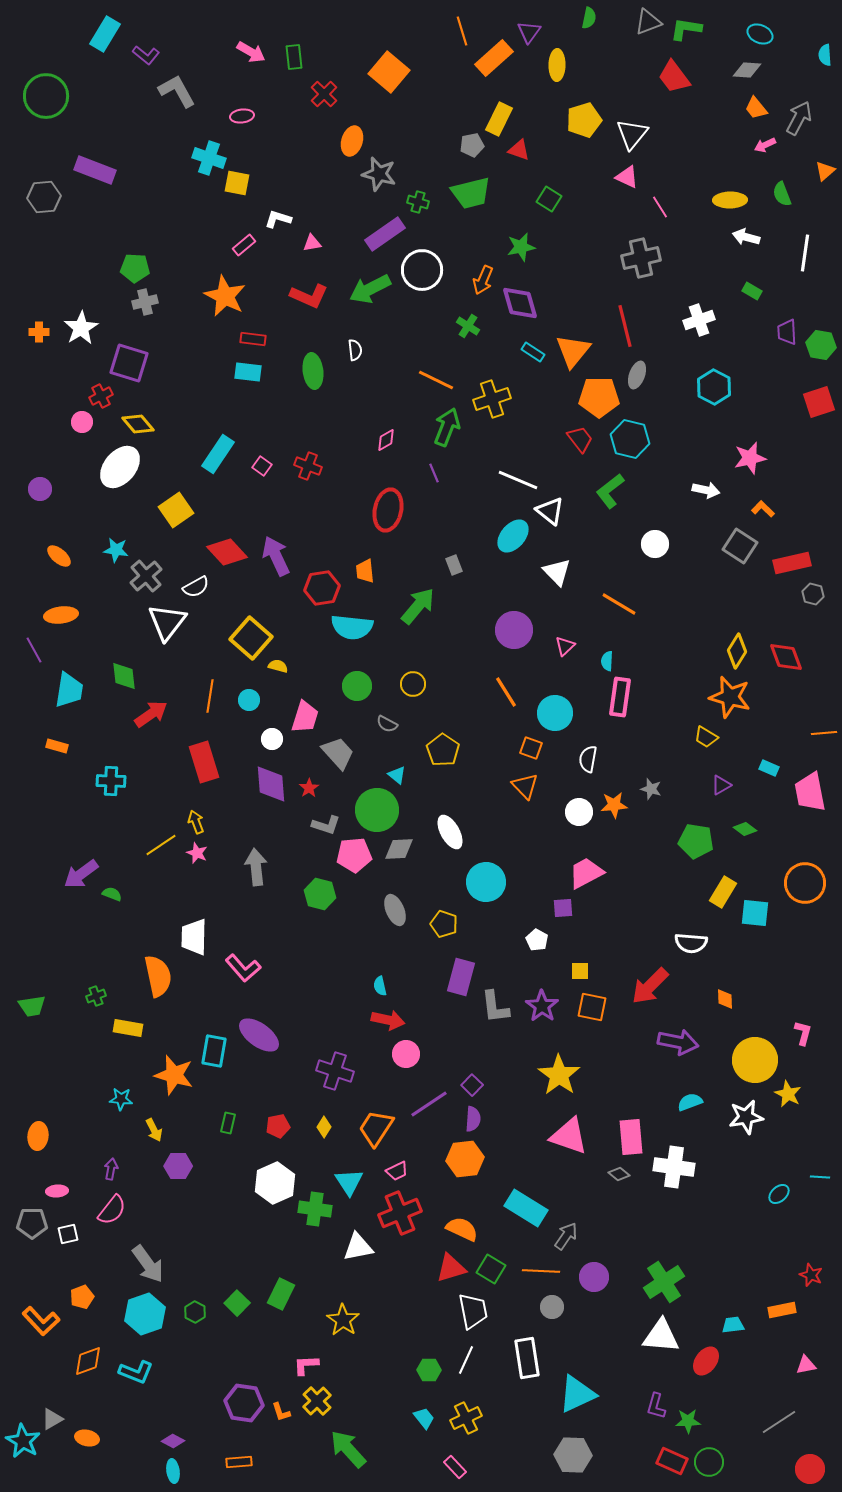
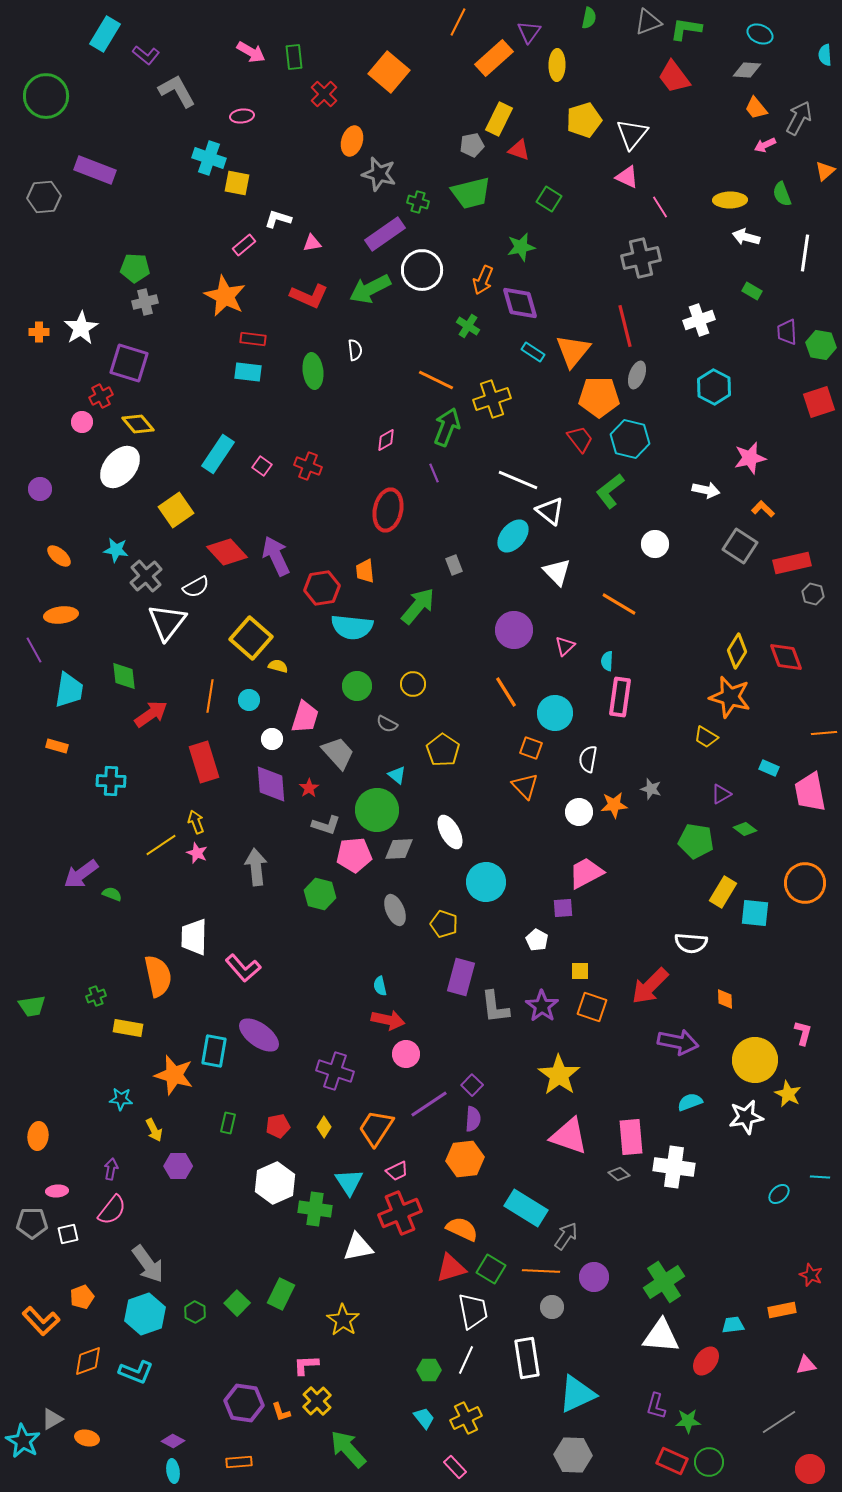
orange line at (462, 31): moved 4 px left, 9 px up; rotated 44 degrees clockwise
purple triangle at (721, 785): moved 9 px down
orange square at (592, 1007): rotated 8 degrees clockwise
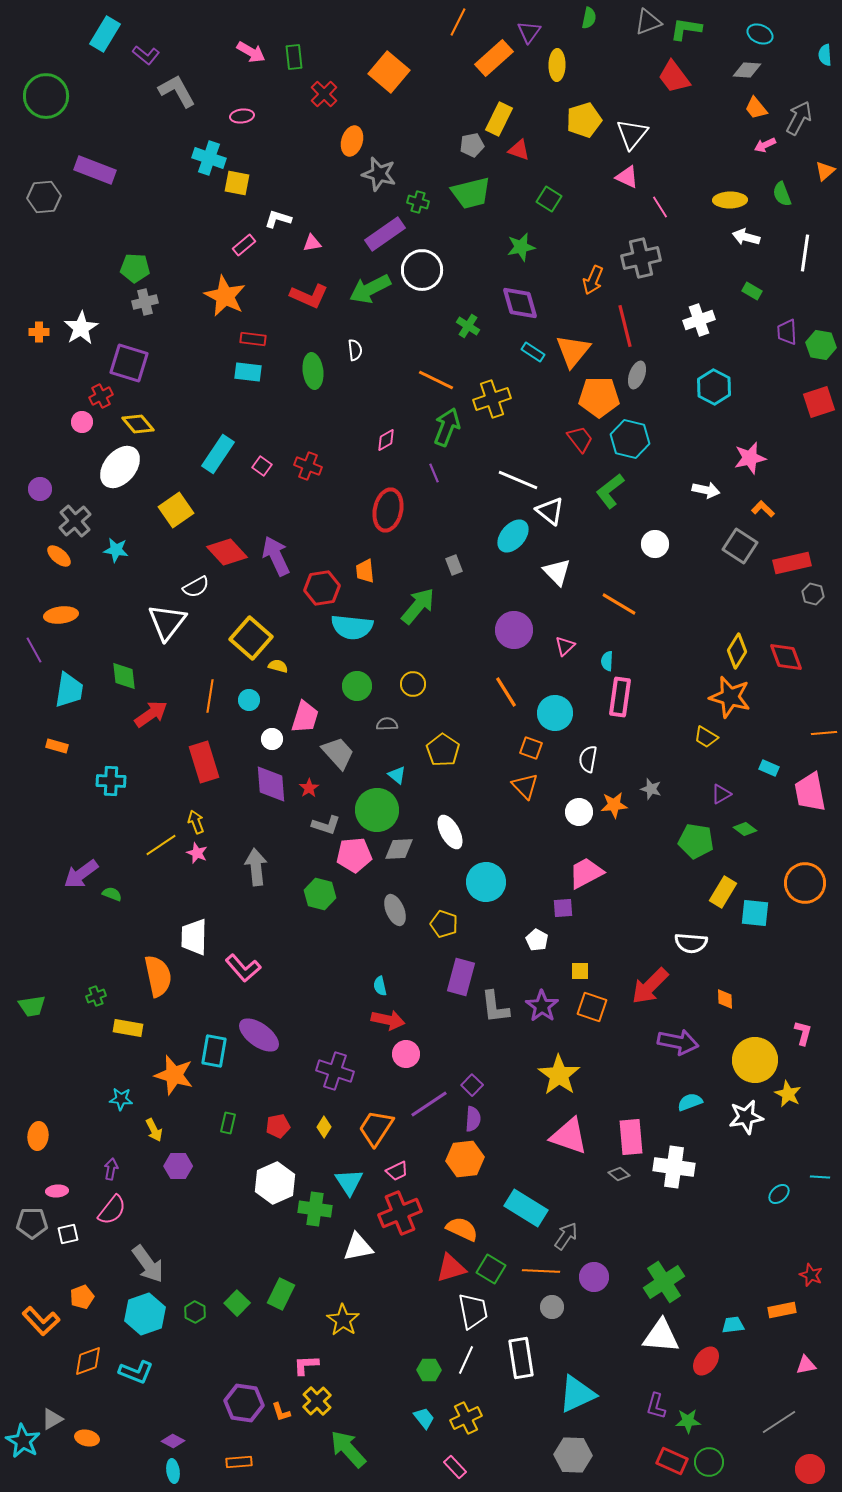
orange arrow at (483, 280): moved 110 px right
gray cross at (146, 576): moved 71 px left, 55 px up
gray semicircle at (387, 724): rotated 150 degrees clockwise
white rectangle at (527, 1358): moved 6 px left
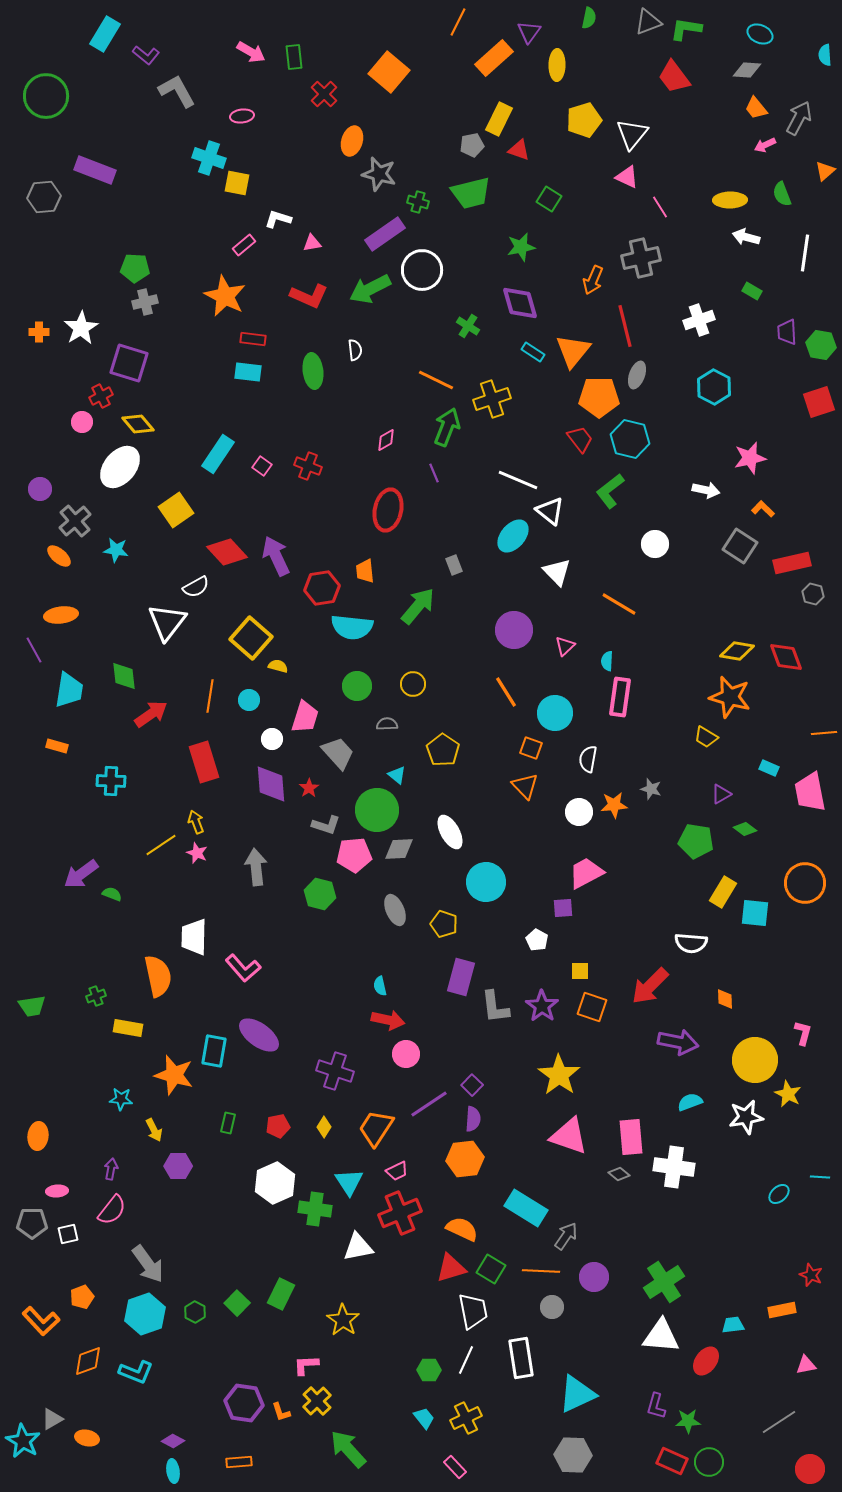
yellow diamond at (737, 651): rotated 68 degrees clockwise
